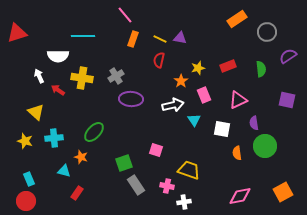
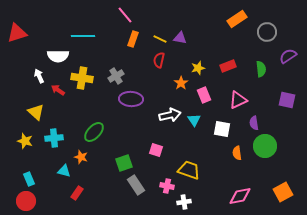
orange star at (181, 81): moved 2 px down
white arrow at (173, 105): moved 3 px left, 10 px down
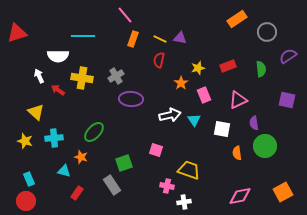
gray rectangle at (136, 185): moved 24 px left
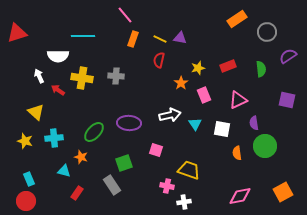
gray cross at (116, 76): rotated 35 degrees clockwise
purple ellipse at (131, 99): moved 2 px left, 24 px down
cyan triangle at (194, 120): moved 1 px right, 4 px down
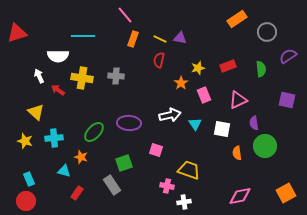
orange square at (283, 192): moved 3 px right, 1 px down
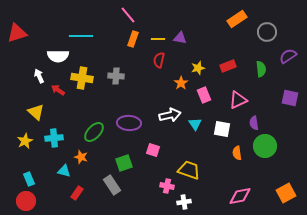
pink line at (125, 15): moved 3 px right
cyan line at (83, 36): moved 2 px left
yellow line at (160, 39): moved 2 px left; rotated 24 degrees counterclockwise
purple square at (287, 100): moved 3 px right, 2 px up
yellow star at (25, 141): rotated 28 degrees clockwise
pink square at (156, 150): moved 3 px left
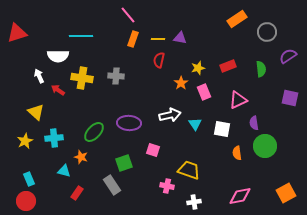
pink rectangle at (204, 95): moved 3 px up
white cross at (184, 202): moved 10 px right
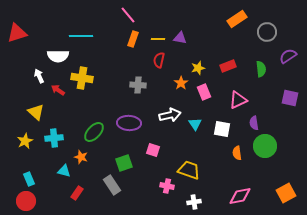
gray cross at (116, 76): moved 22 px right, 9 px down
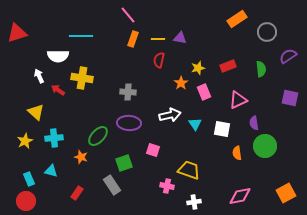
gray cross at (138, 85): moved 10 px left, 7 px down
green ellipse at (94, 132): moved 4 px right, 4 px down
cyan triangle at (64, 171): moved 13 px left
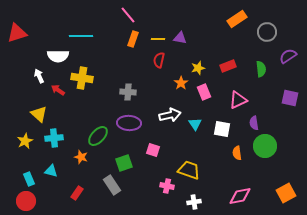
yellow triangle at (36, 112): moved 3 px right, 2 px down
